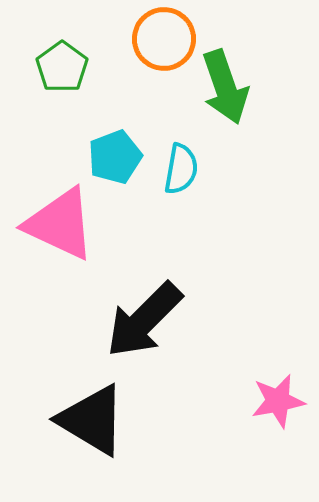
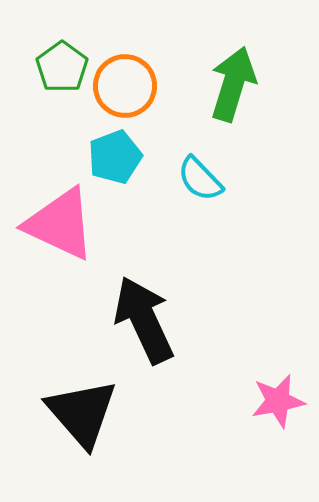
orange circle: moved 39 px left, 47 px down
green arrow: moved 8 px right, 3 px up; rotated 144 degrees counterclockwise
cyan semicircle: moved 19 px right, 10 px down; rotated 126 degrees clockwise
black arrow: rotated 110 degrees clockwise
black triangle: moved 10 px left, 7 px up; rotated 18 degrees clockwise
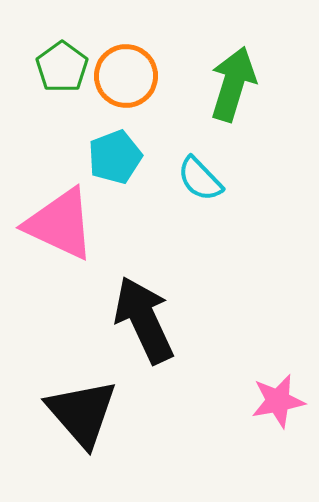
orange circle: moved 1 px right, 10 px up
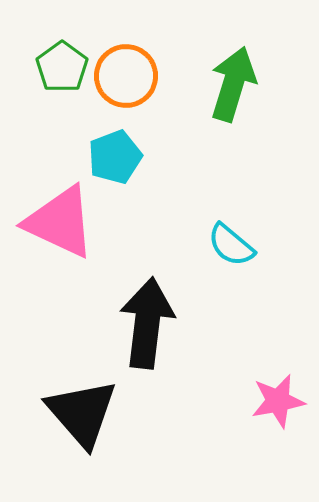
cyan semicircle: moved 31 px right, 66 px down; rotated 6 degrees counterclockwise
pink triangle: moved 2 px up
black arrow: moved 3 px right, 3 px down; rotated 32 degrees clockwise
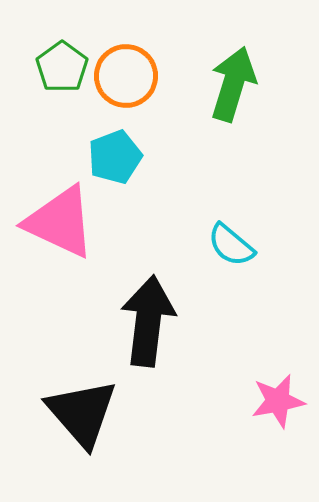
black arrow: moved 1 px right, 2 px up
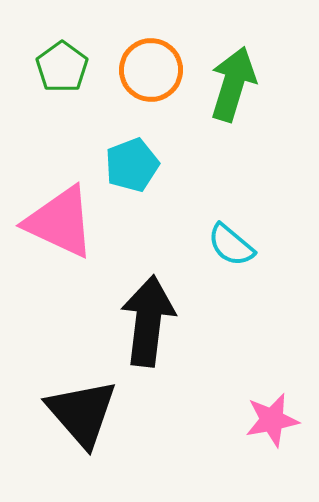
orange circle: moved 25 px right, 6 px up
cyan pentagon: moved 17 px right, 8 px down
pink star: moved 6 px left, 19 px down
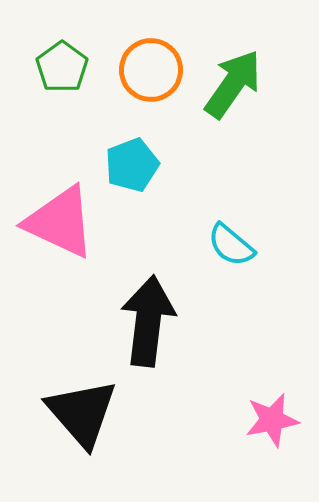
green arrow: rotated 18 degrees clockwise
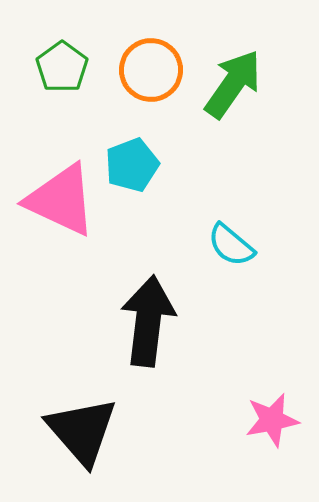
pink triangle: moved 1 px right, 22 px up
black triangle: moved 18 px down
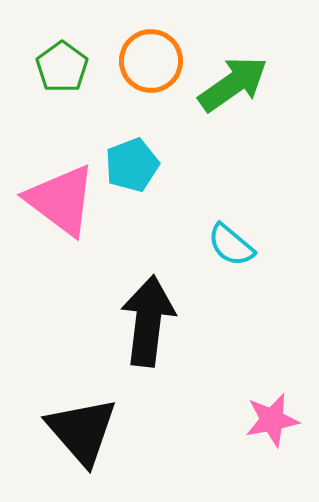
orange circle: moved 9 px up
green arrow: rotated 20 degrees clockwise
pink triangle: rotated 12 degrees clockwise
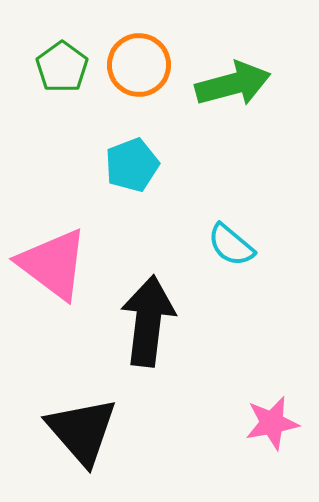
orange circle: moved 12 px left, 4 px down
green arrow: rotated 20 degrees clockwise
pink triangle: moved 8 px left, 64 px down
pink star: moved 3 px down
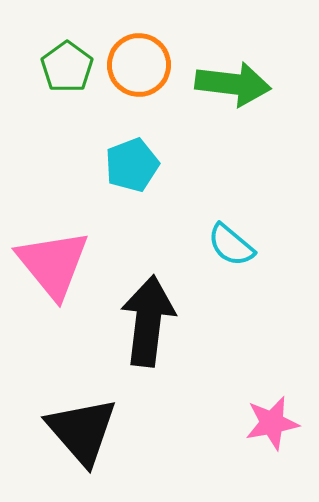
green pentagon: moved 5 px right
green arrow: rotated 22 degrees clockwise
pink triangle: rotated 14 degrees clockwise
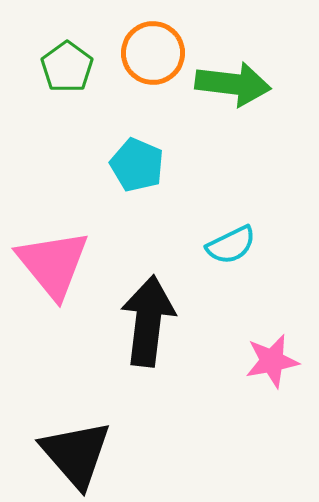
orange circle: moved 14 px right, 12 px up
cyan pentagon: moved 5 px right; rotated 28 degrees counterclockwise
cyan semicircle: rotated 66 degrees counterclockwise
pink star: moved 62 px up
black triangle: moved 6 px left, 23 px down
